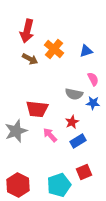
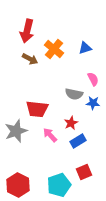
blue triangle: moved 1 px left, 3 px up
red star: moved 1 px left, 1 px down
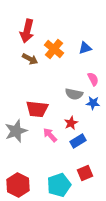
red square: moved 1 px right, 1 px down
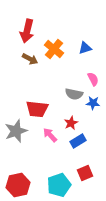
red hexagon: rotated 20 degrees clockwise
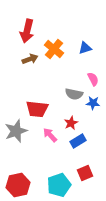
brown arrow: rotated 49 degrees counterclockwise
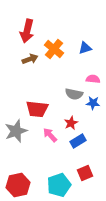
pink semicircle: rotated 56 degrees counterclockwise
